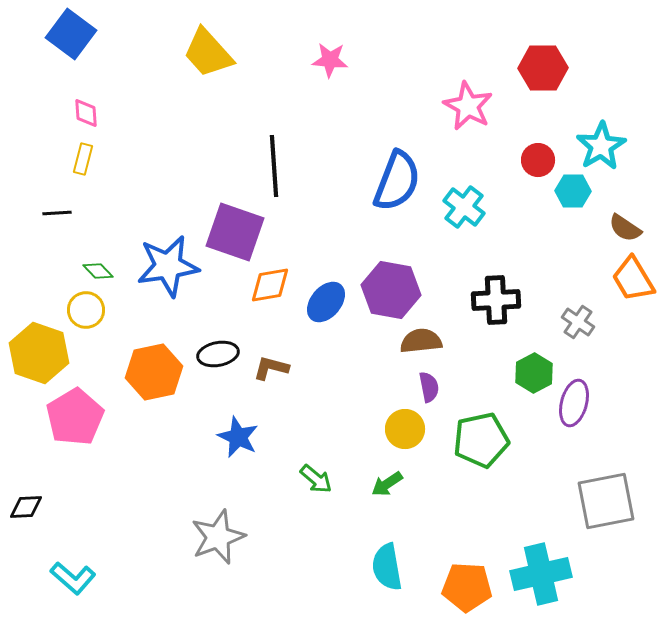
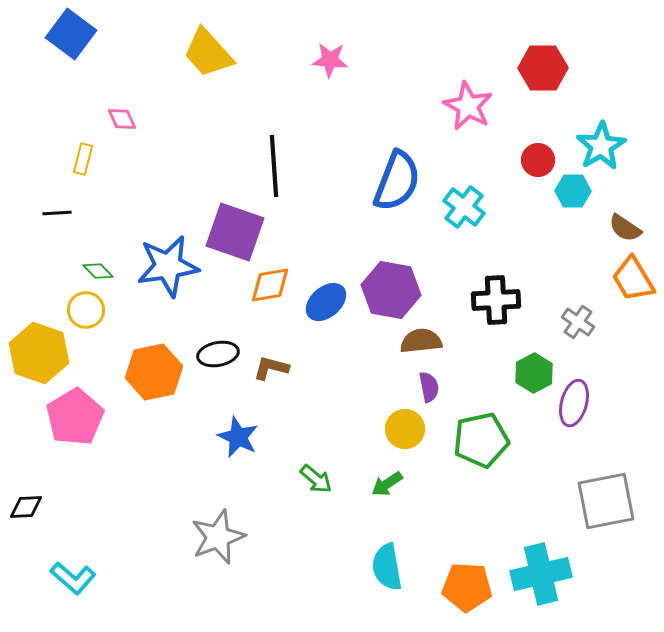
pink diamond at (86, 113): moved 36 px right, 6 px down; rotated 20 degrees counterclockwise
blue ellipse at (326, 302): rotated 9 degrees clockwise
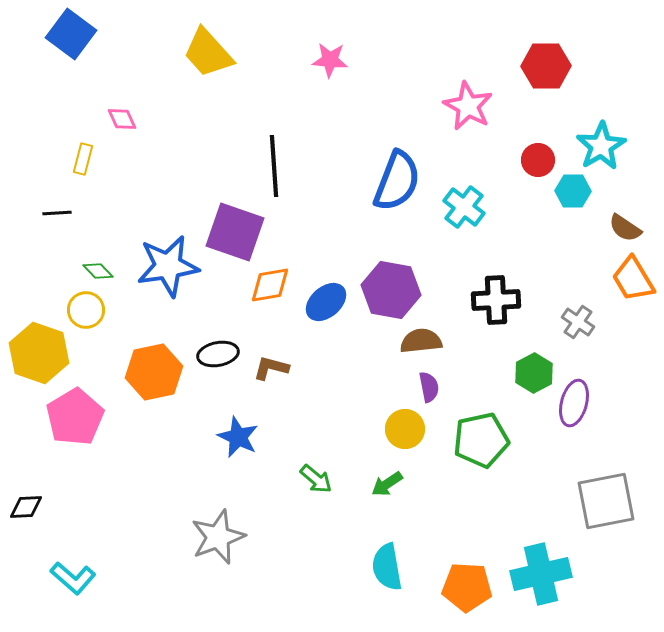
red hexagon at (543, 68): moved 3 px right, 2 px up
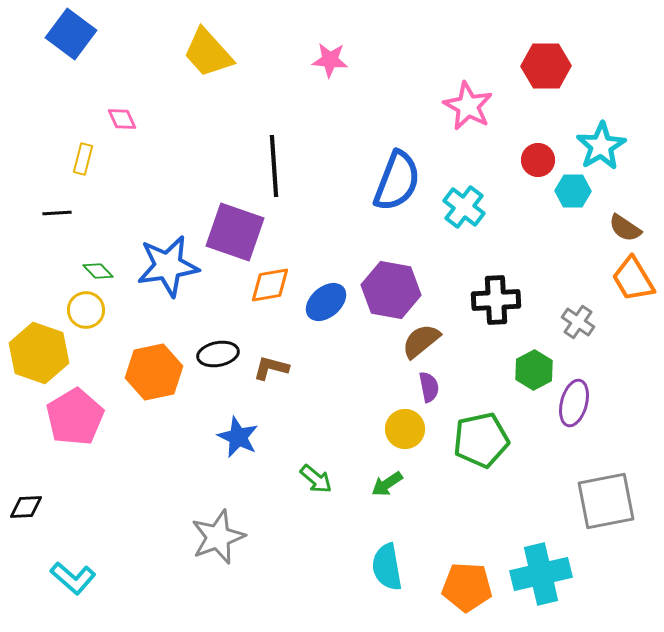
brown semicircle at (421, 341): rotated 33 degrees counterclockwise
green hexagon at (534, 373): moved 3 px up
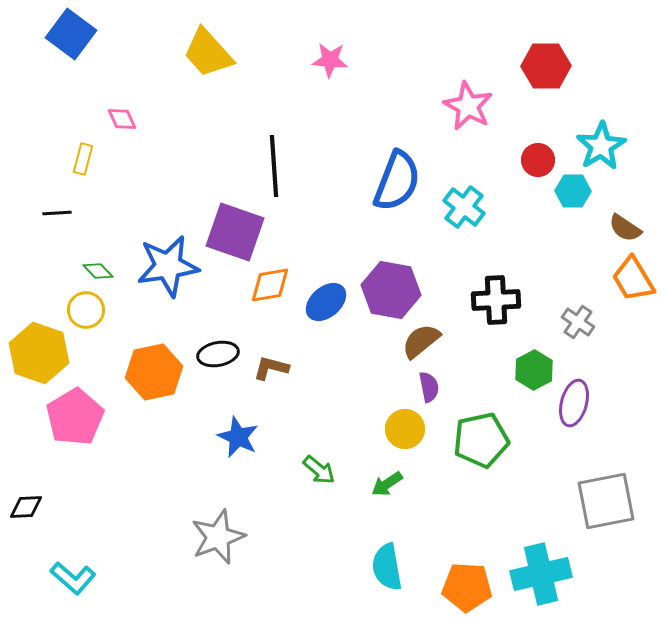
green arrow at (316, 479): moved 3 px right, 9 px up
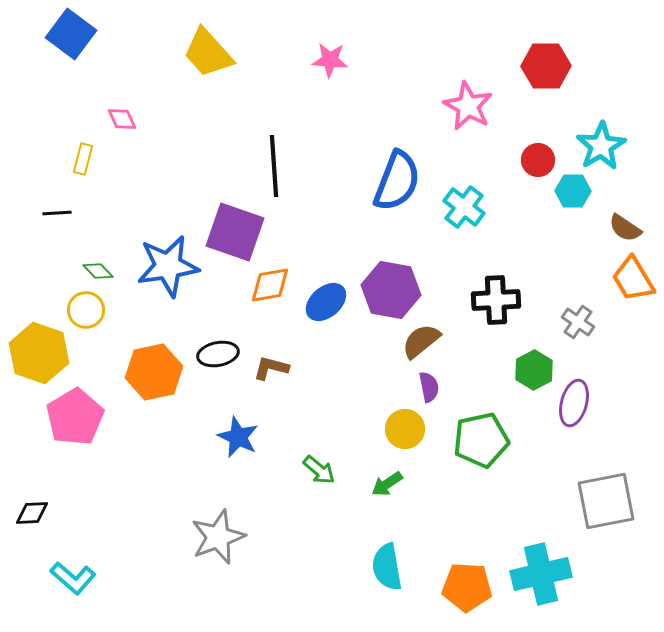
black diamond at (26, 507): moved 6 px right, 6 px down
